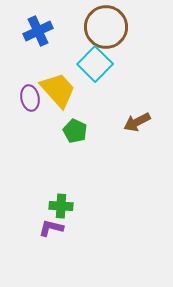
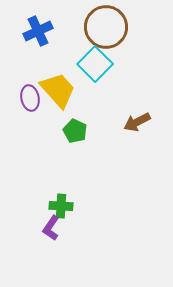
purple L-shape: rotated 70 degrees counterclockwise
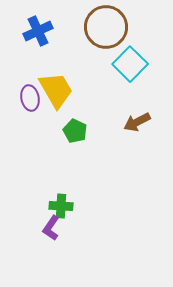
cyan square: moved 35 px right
yellow trapezoid: moved 2 px left; rotated 12 degrees clockwise
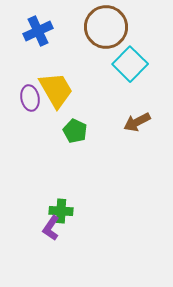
green cross: moved 5 px down
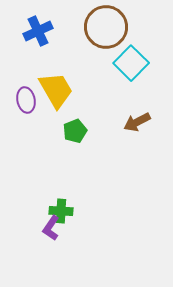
cyan square: moved 1 px right, 1 px up
purple ellipse: moved 4 px left, 2 px down
green pentagon: rotated 25 degrees clockwise
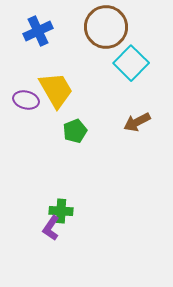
purple ellipse: rotated 65 degrees counterclockwise
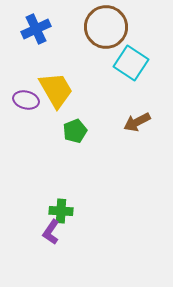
blue cross: moved 2 px left, 2 px up
cyan square: rotated 12 degrees counterclockwise
purple L-shape: moved 4 px down
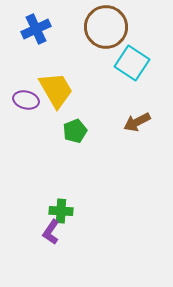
cyan square: moved 1 px right
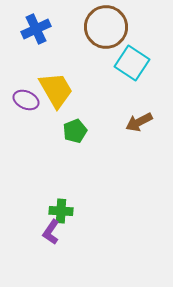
purple ellipse: rotated 10 degrees clockwise
brown arrow: moved 2 px right
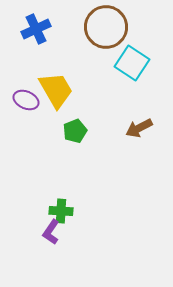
brown arrow: moved 6 px down
